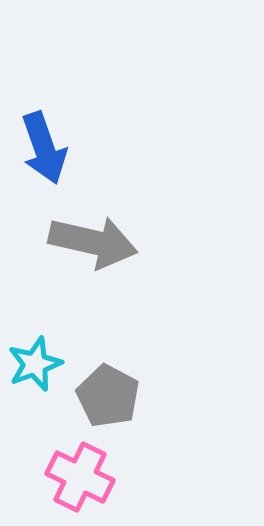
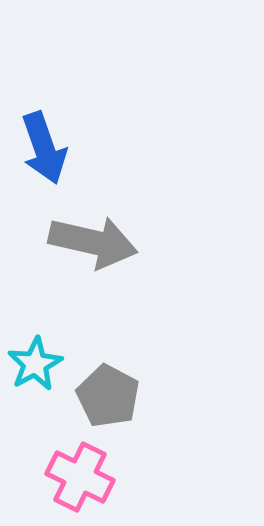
cyan star: rotated 8 degrees counterclockwise
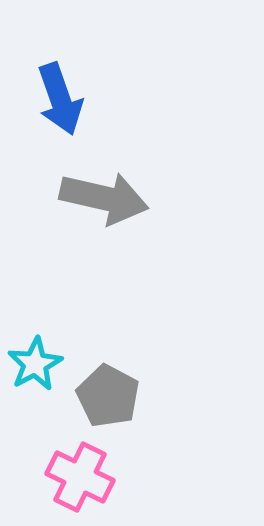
blue arrow: moved 16 px right, 49 px up
gray arrow: moved 11 px right, 44 px up
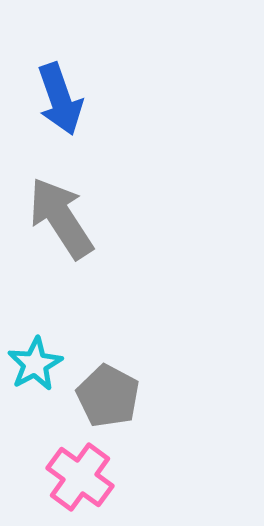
gray arrow: moved 43 px left, 20 px down; rotated 136 degrees counterclockwise
pink cross: rotated 10 degrees clockwise
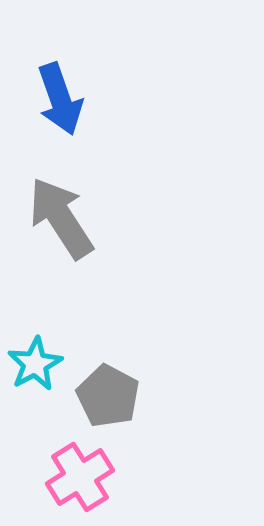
pink cross: rotated 22 degrees clockwise
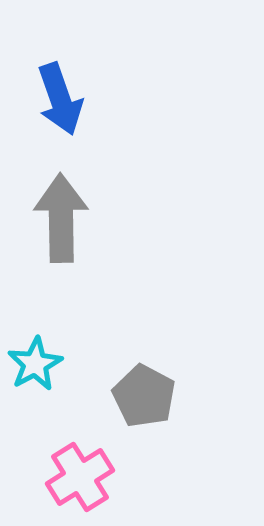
gray arrow: rotated 32 degrees clockwise
gray pentagon: moved 36 px right
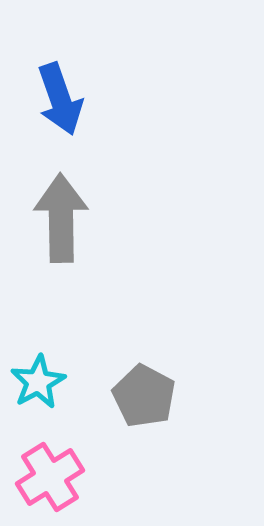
cyan star: moved 3 px right, 18 px down
pink cross: moved 30 px left
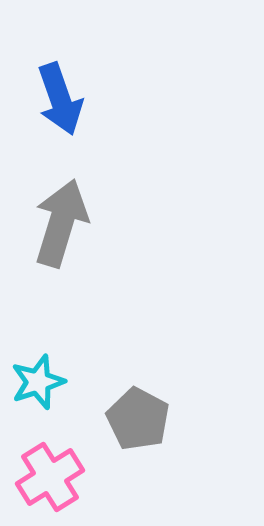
gray arrow: moved 5 px down; rotated 18 degrees clockwise
cyan star: rotated 10 degrees clockwise
gray pentagon: moved 6 px left, 23 px down
